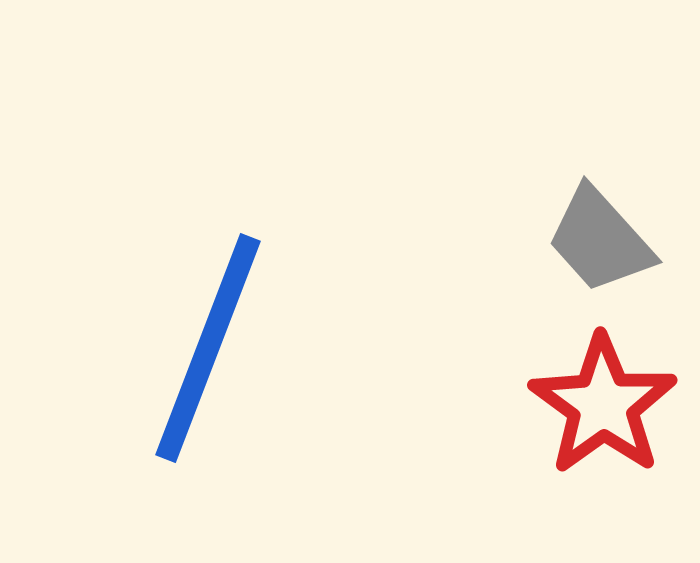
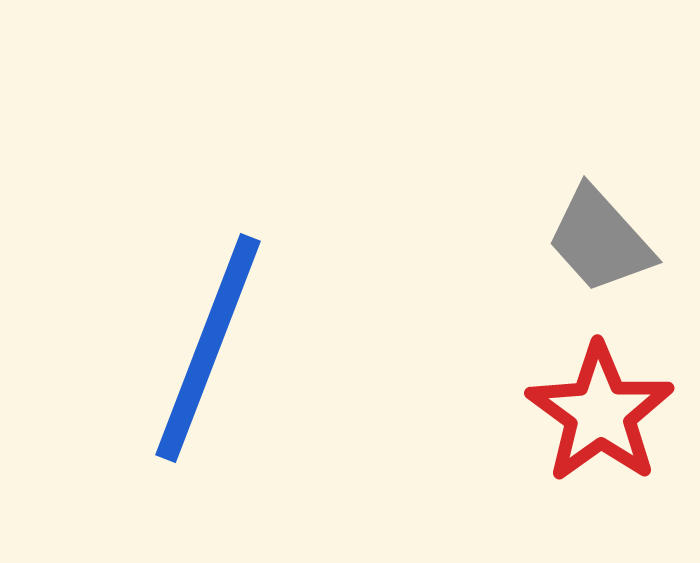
red star: moved 3 px left, 8 px down
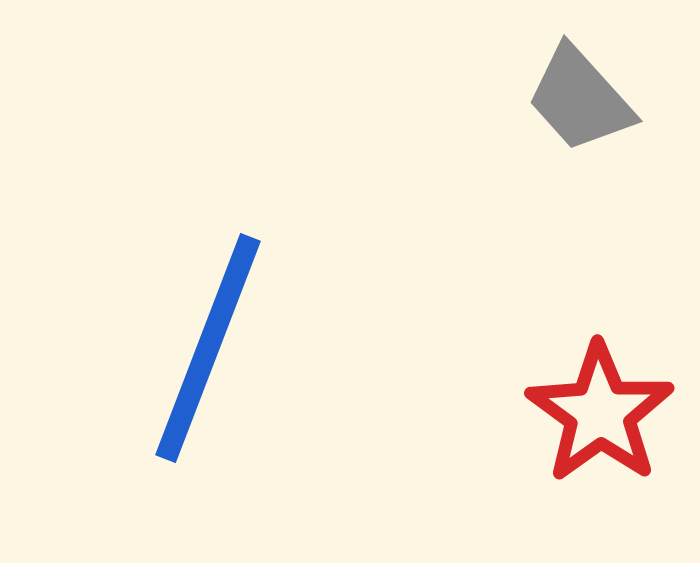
gray trapezoid: moved 20 px left, 141 px up
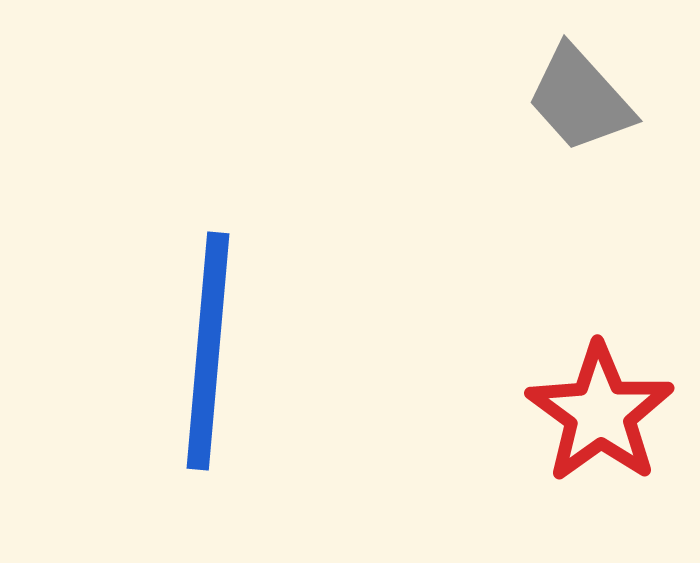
blue line: moved 3 px down; rotated 16 degrees counterclockwise
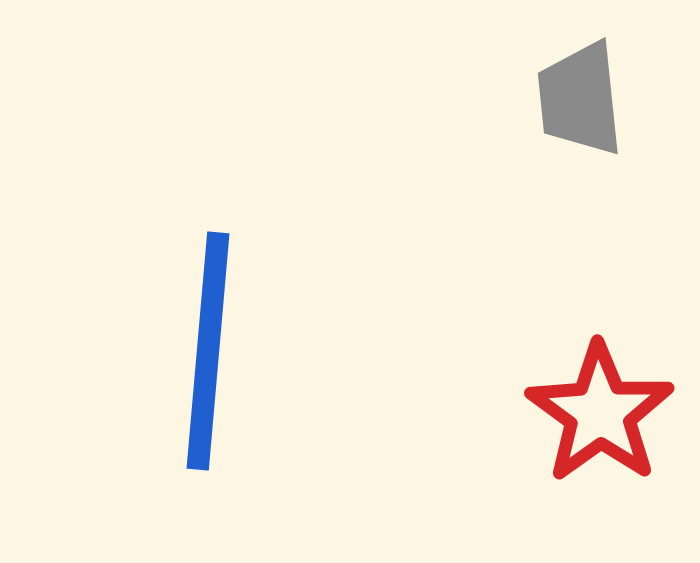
gray trapezoid: rotated 36 degrees clockwise
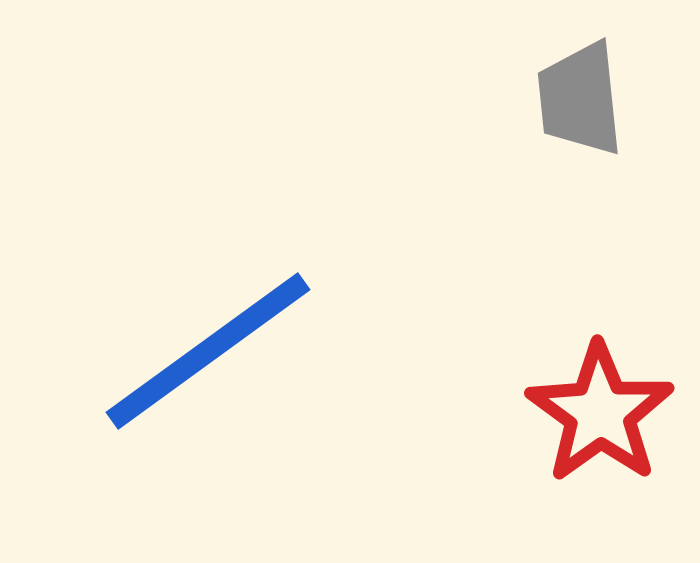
blue line: rotated 49 degrees clockwise
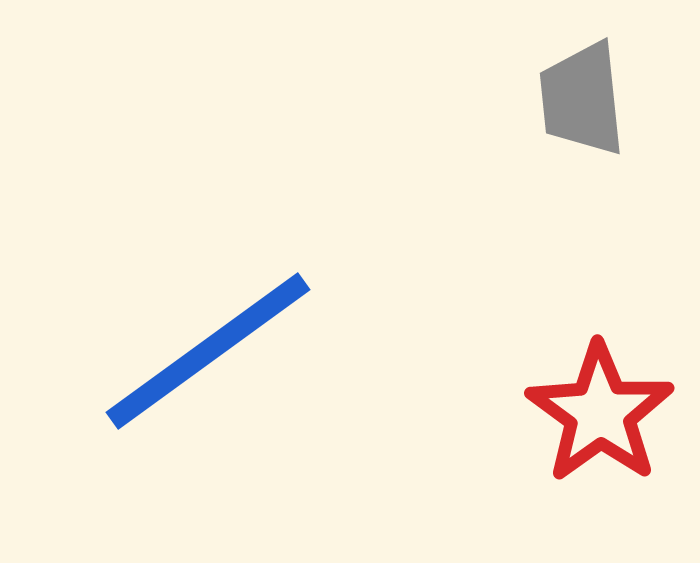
gray trapezoid: moved 2 px right
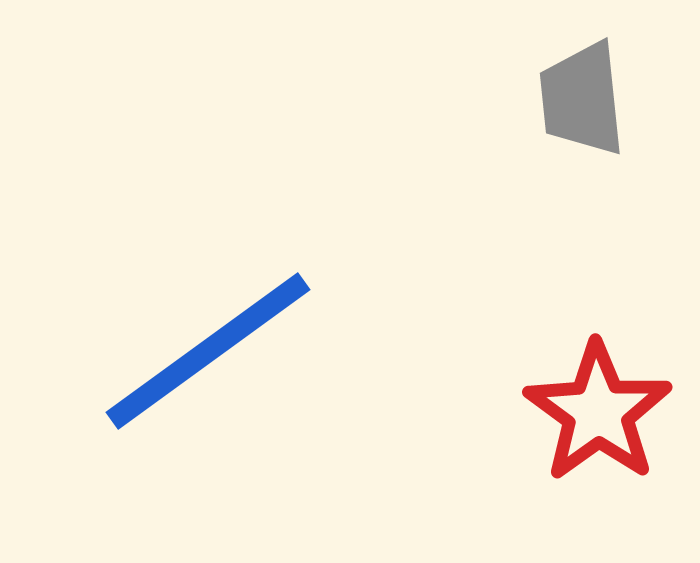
red star: moved 2 px left, 1 px up
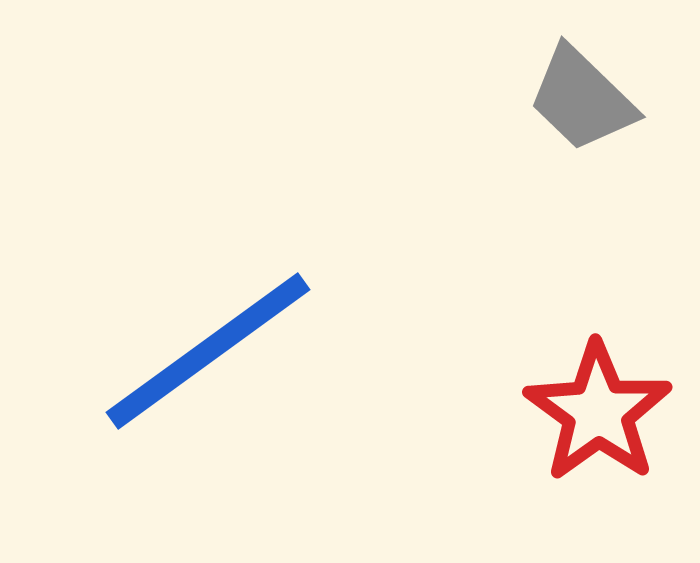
gray trapezoid: rotated 40 degrees counterclockwise
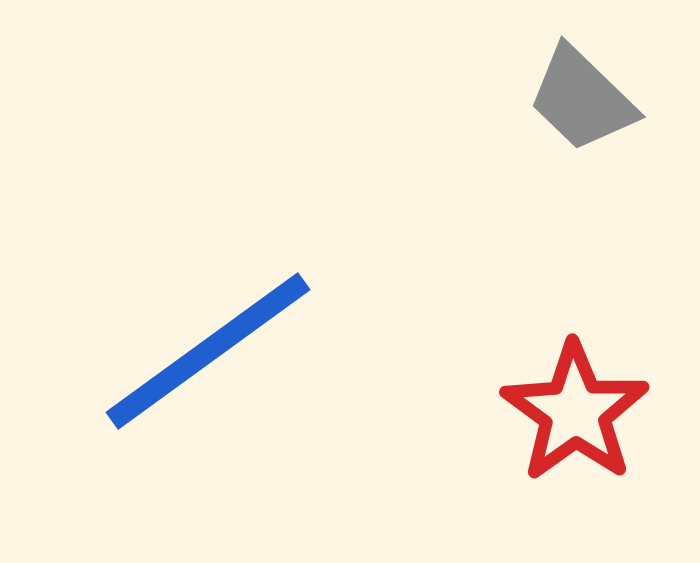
red star: moved 23 px left
